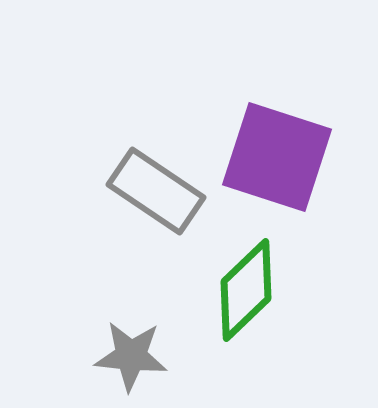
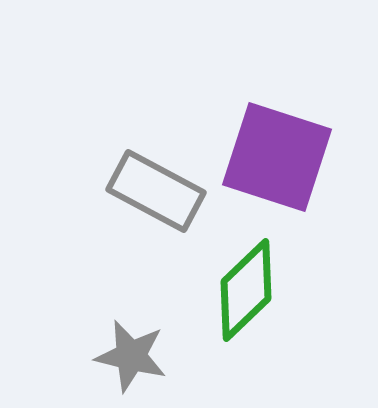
gray rectangle: rotated 6 degrees counterclockwise
gray star: rotated 8 degrees clockwise
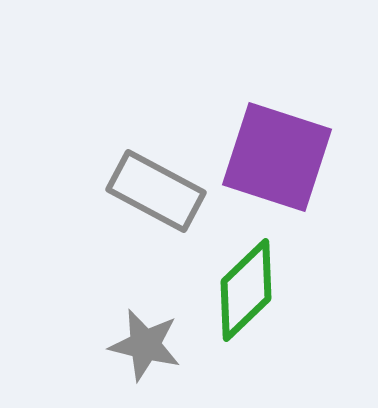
gray star: moved 14 px right, 11 px up
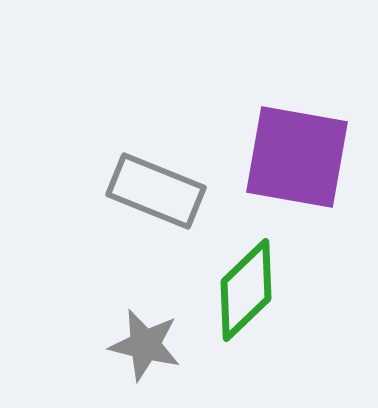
purple square: moved 20 px right; rotated 8 degrees counterclockwise
gray rectangle: rotated 6 degrees counterclockwise
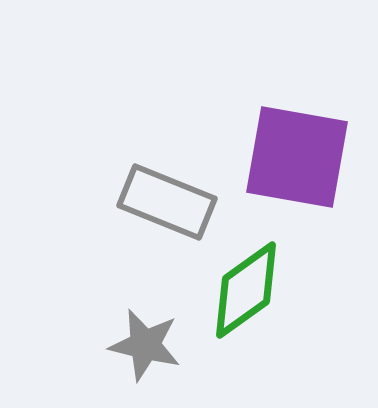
gray rectangle: moved 11 px right, 11 px down
green diamond: rotated 8 degrees clockwise
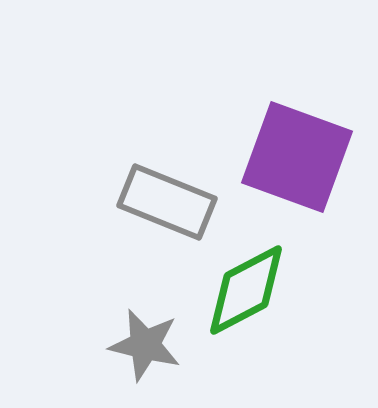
purple square: rotated 10 degrees clockwise
green diamond: rotated 8 degrees clockwise
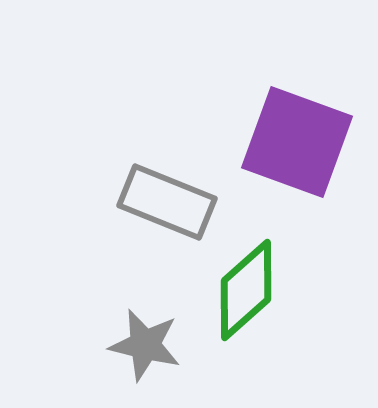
purple square: moved 15 px up
green diamond: rotated 14 degrees counterclockwise
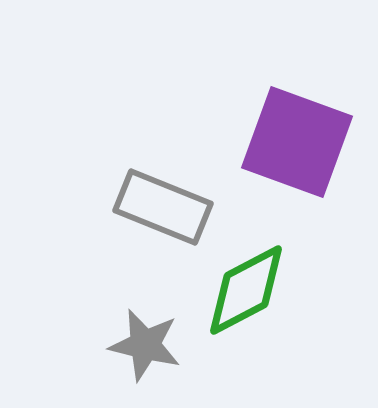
gray rectangle: moved 4 px left, 5 px down
green diamond: rotated 14 degrees clockwise
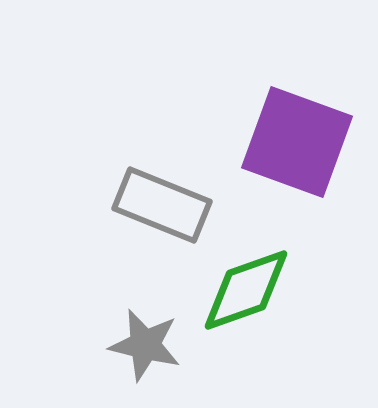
gray rectangle: moved 1 px left, 2 px up
green diamond: rotated 8 degrees clockwise
